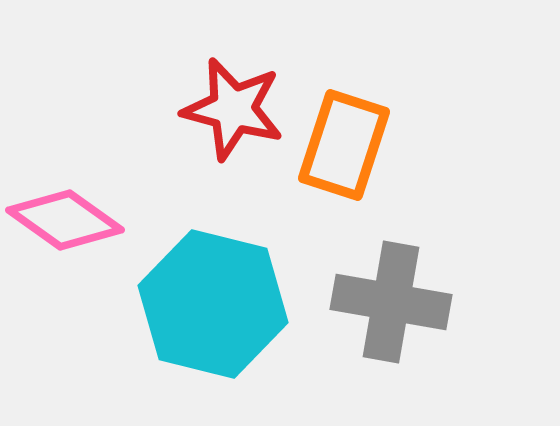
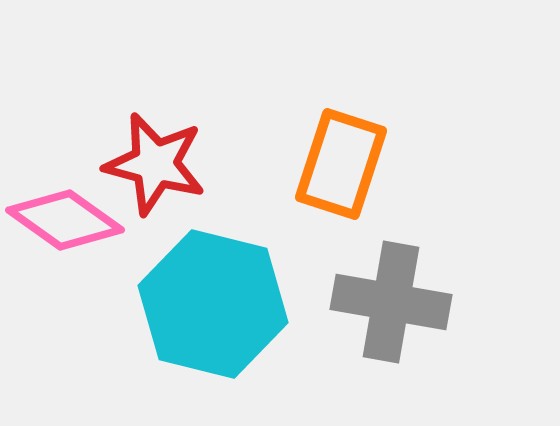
red star: moved 78 px left, 55 px down
orange rectangle: moved 3 px left, 19 px down
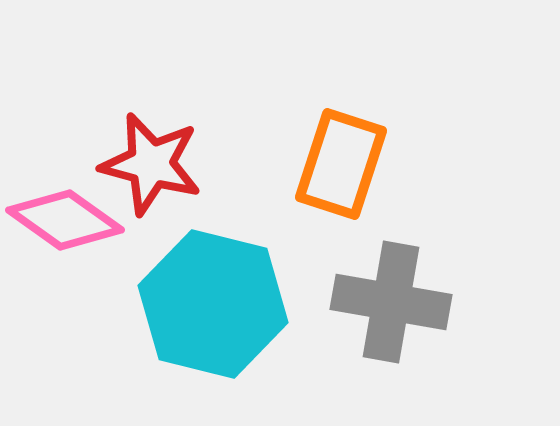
red star: moved 4 px left
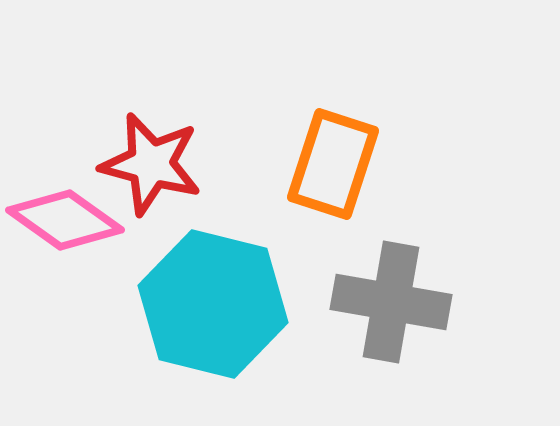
orange rectangle: moved 8 px left
